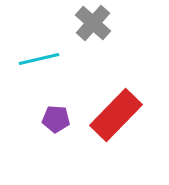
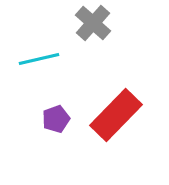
purple pentagon: rotated 24 degrees counterclockwise
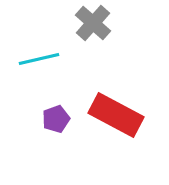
red rectangle: rotated 74 degrees clockwise
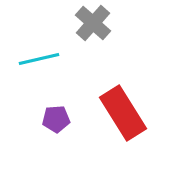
red rectangle: moved 7 px right, 2 px up; rotated 30 degrees clockwise
purple pentagon: rotated 16 degrees clockwise
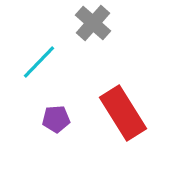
cyan line: moved 3 px down; rotated 33 degrees counterclockwise
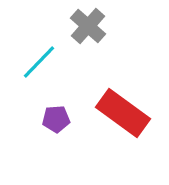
gray cross: moved 5 px left, 3 px down
red rectangle: rotated 22 degrees counterclockwise
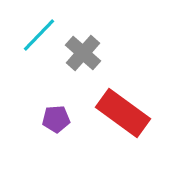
gray cross: moved 5 px left, 27 px down
cyan line: moved 27 px up
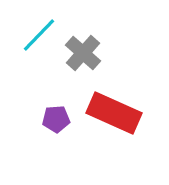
red rectangle: moved 9 px left; rotated 12 degrees counterclockwise
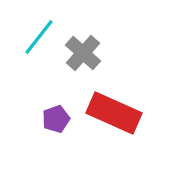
cyan line: moved 2 px down; rotated 6 degrees counterclockwise
purple pentagon: rotated 16 degrees counterclockwise
